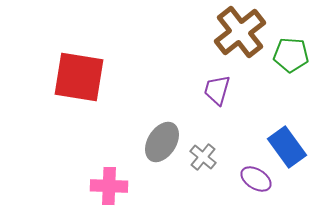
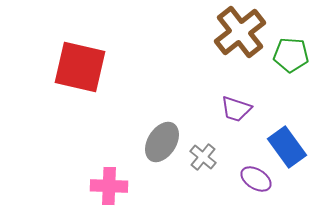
red square: moved 1 px right, 10 px up; rotated 4 degrees clockwise
purple trapezoid: moved 19 px right, 19 px down; rotated 88 degrees counterclockwise
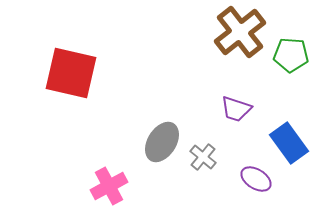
red square: moved 9 px left, 6 px down
blue rectangle: moved 2 px right, 4 px up
pink cross: rotated 30 degrees counterclockwise
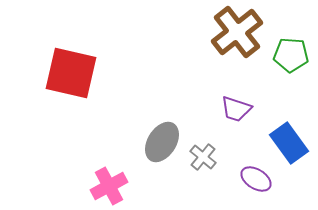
brown cross: moved 3 px left
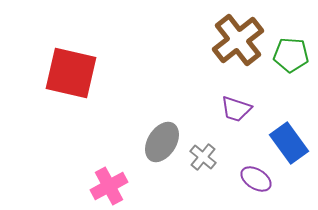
brown cross: moved 1 px right, 8 px down
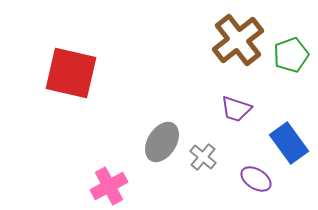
green pentagon: rotated 24 degrees counterclockwise
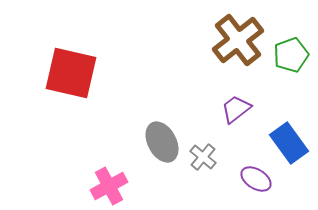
purple trapezoid: rotated 124 degrees clockwise
gray ellipse: rotated 60 degrees counterclockwise
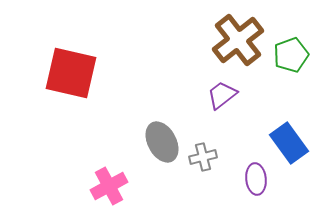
purple trapezoid: moved 14 px left, 14 px up
gray cross: rotated 36 degrees clockwise
purple ellipse: rotated 52 degrees clockwise
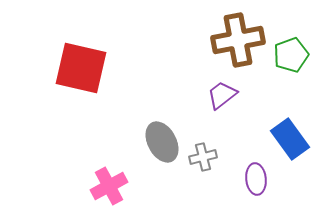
brown cross: rotated 27 degrees clockwise
red square: moved 10 px right, 5 px up
blue rectangle: moved 1 px right, 4 px up
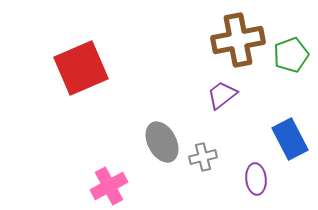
red square: rotated 36 degrees counterclockwise
blue rectangle: rotated 9 degrees clockwise
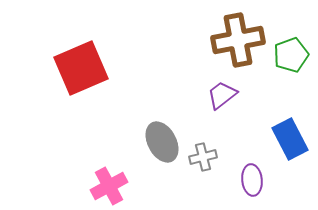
purple ellipse: moved 4 px left, 1 px down
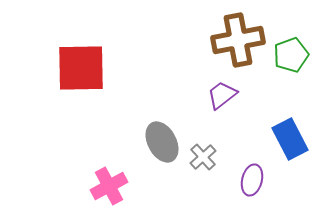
red square: rotated 22 degrees clockwise
gray cross: rotated 28 degrees counterclockwise
purple ellipse: rotated 20 degrees clockwise
